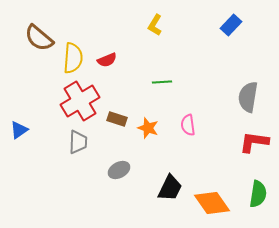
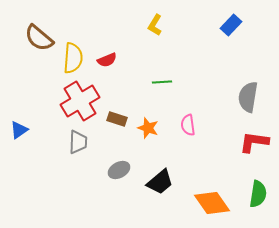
black trapezoid: moved 10 px left, 6 px up; rotated 24 degrees clockwise
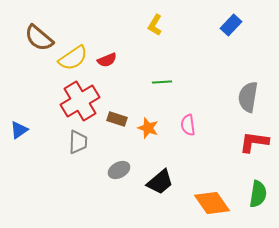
yellow semicircle: rotated 52 degrees clockwise
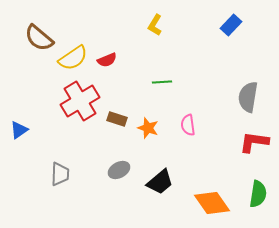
gray trapezoid: moved 18 px left, 32 px down
